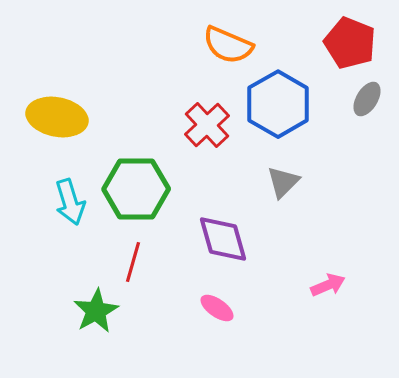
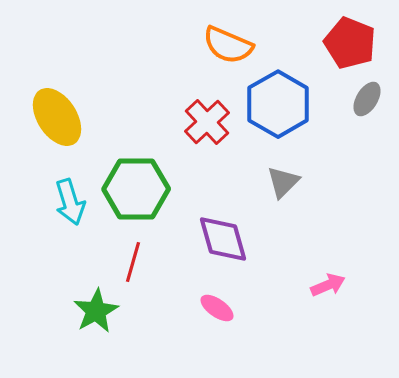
yellow ellipse: rotated 46 degrees clockwise
red cross: moved 3 px up
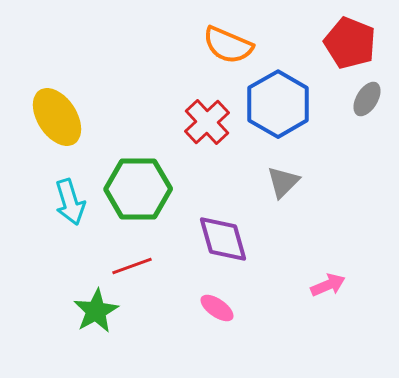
green hexagon: moved 2 px right
red line: moved 1 px left, 4 px down; rotated 54 degrees clockwise
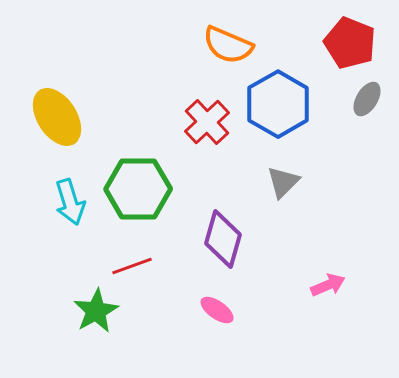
purple diamond: rotated 32 degrees clockwise
pink ellipse: moved 2 px down
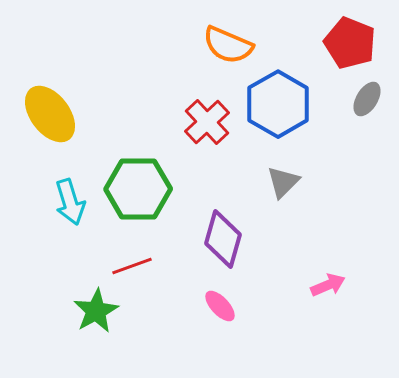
yellow ellipse: moved 7 px left, 3 px up; rotated 4 degrees counterclockwise
pink ellipse: moved 3 px right, 4 px up; rotated 12 degrees clockwise
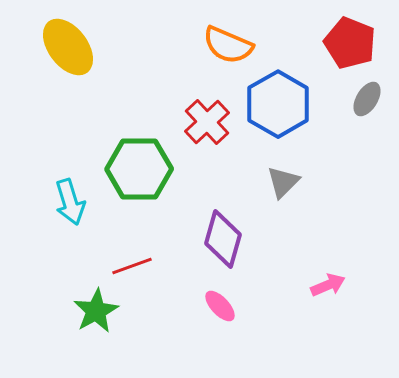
yellow ellipse: moved 18 px right, 67 px up
green hexagon: moved 1 px right, 20 px up
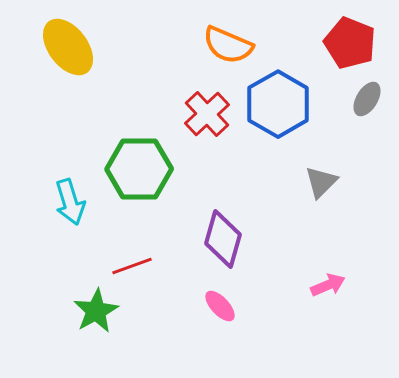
red cross: moved 8 px up
gray triangle: moved 38 px right
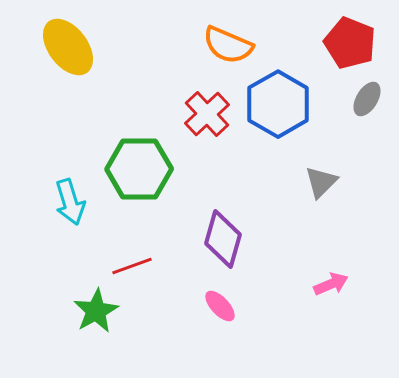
pink arrow: moved 3 px right, 1 px up
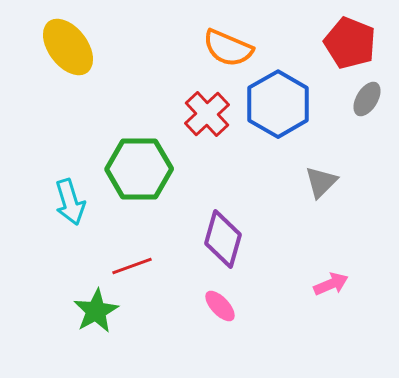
orange semicircle: moved 3 px down
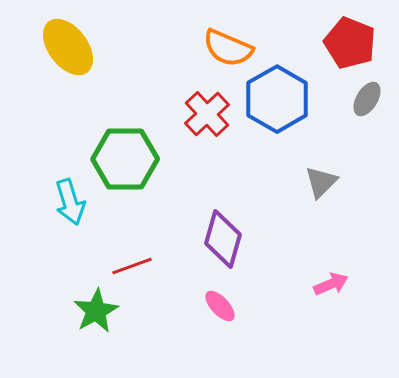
blue hexagon: moved 1 px left, 5 px up
green hexagon: moved 14 px left, 10 px up
